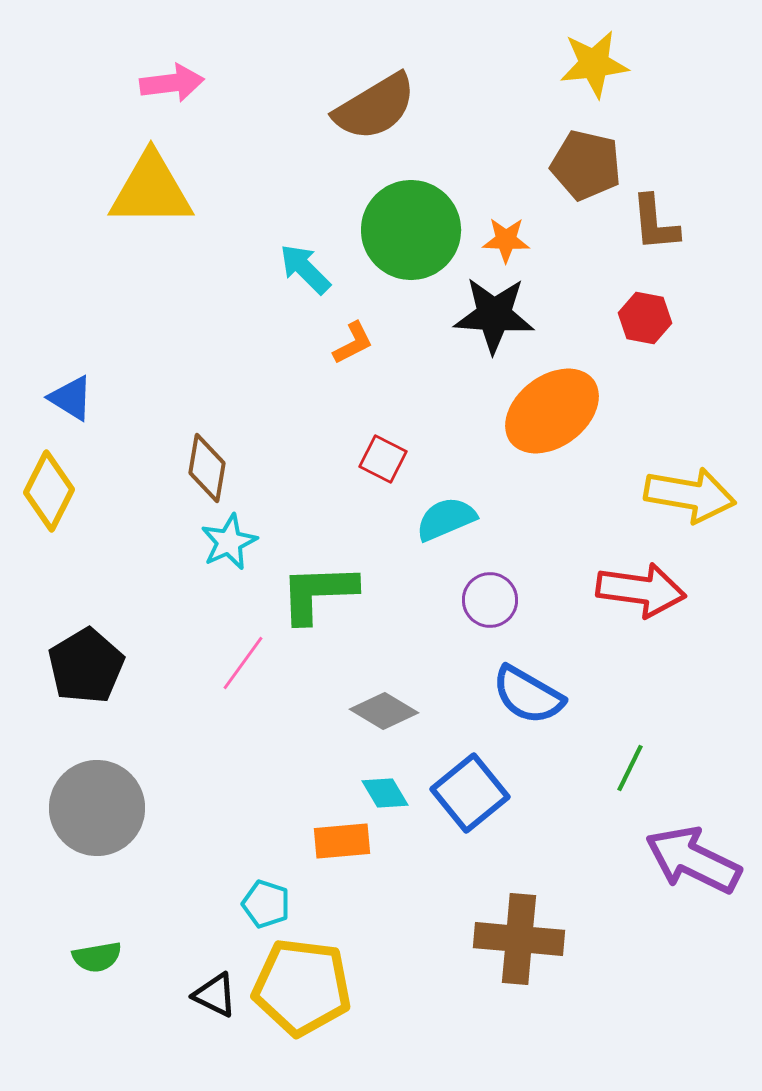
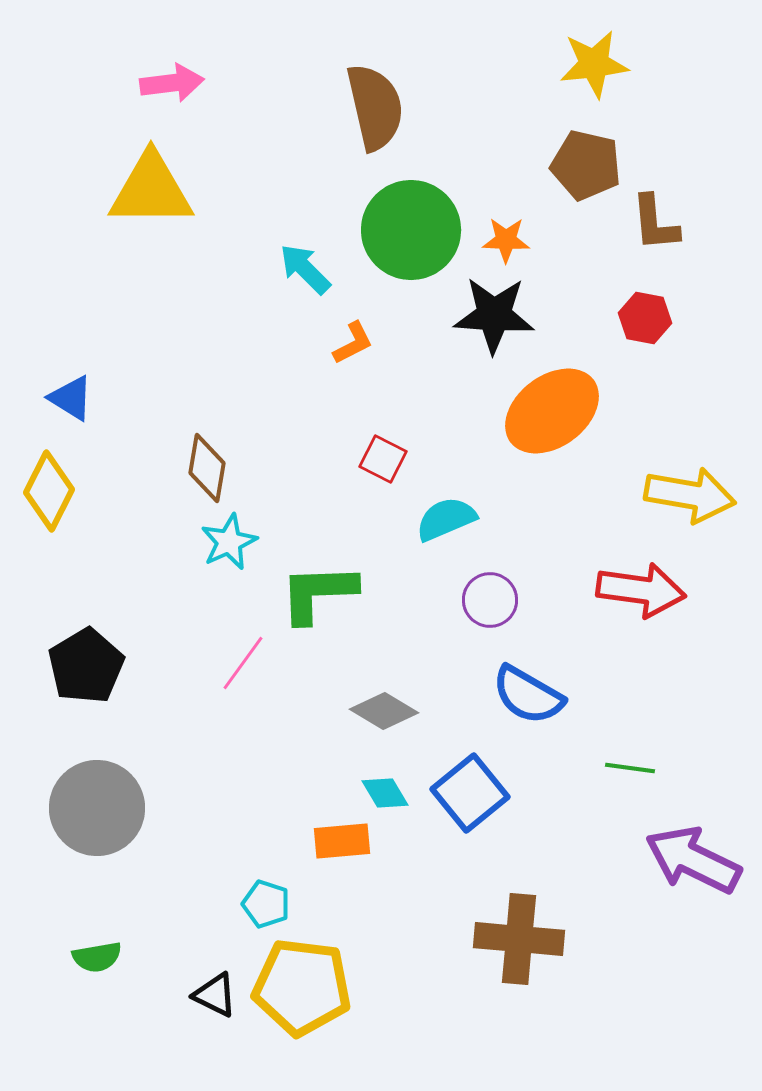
brown semicircle: rotated 72 degrees counterclockwise
green line: rotated 72 degrees clockwise
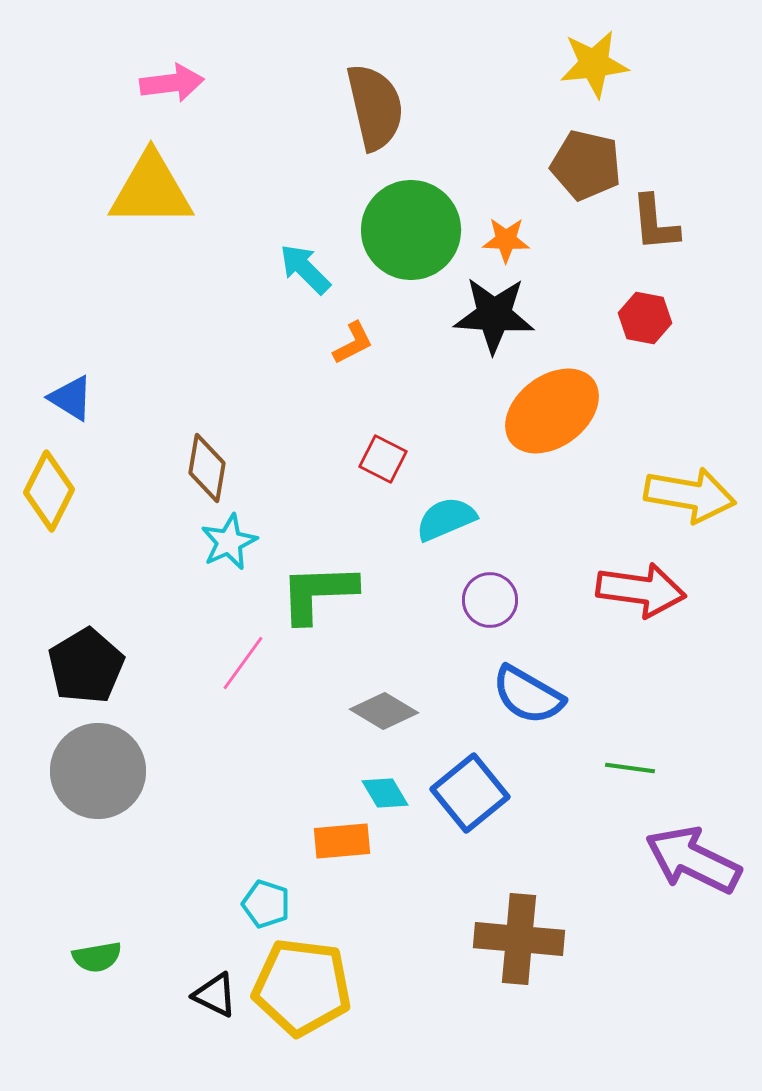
gray circle: moved 1 px right, 37 px up
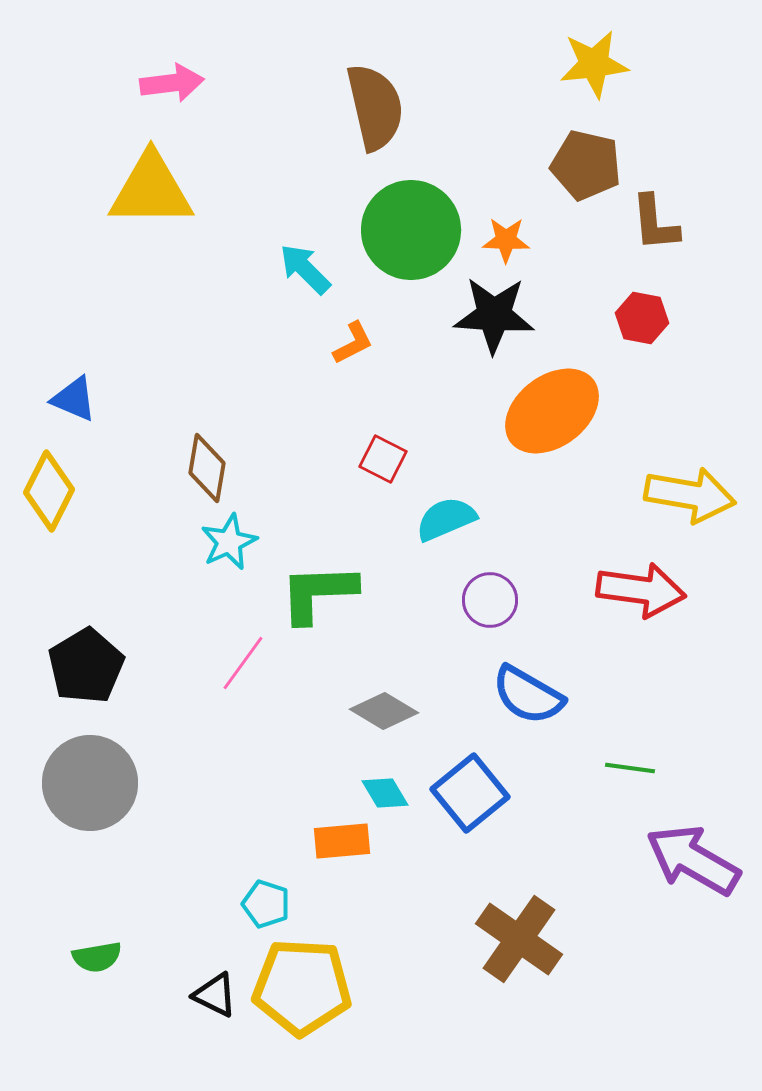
red hexagon: moved 3 px left
blue triangle: moved 3 px right, 1 px down; rotated 9 degrees counterclockwise
gray circle: moved 8 px left, 12 px down
purple arrow: rotated 4 degrees clockwise
brown cross: rotated 30 degrees clockwise
yellow pentagon: rotated 4 degrees counterclockwise
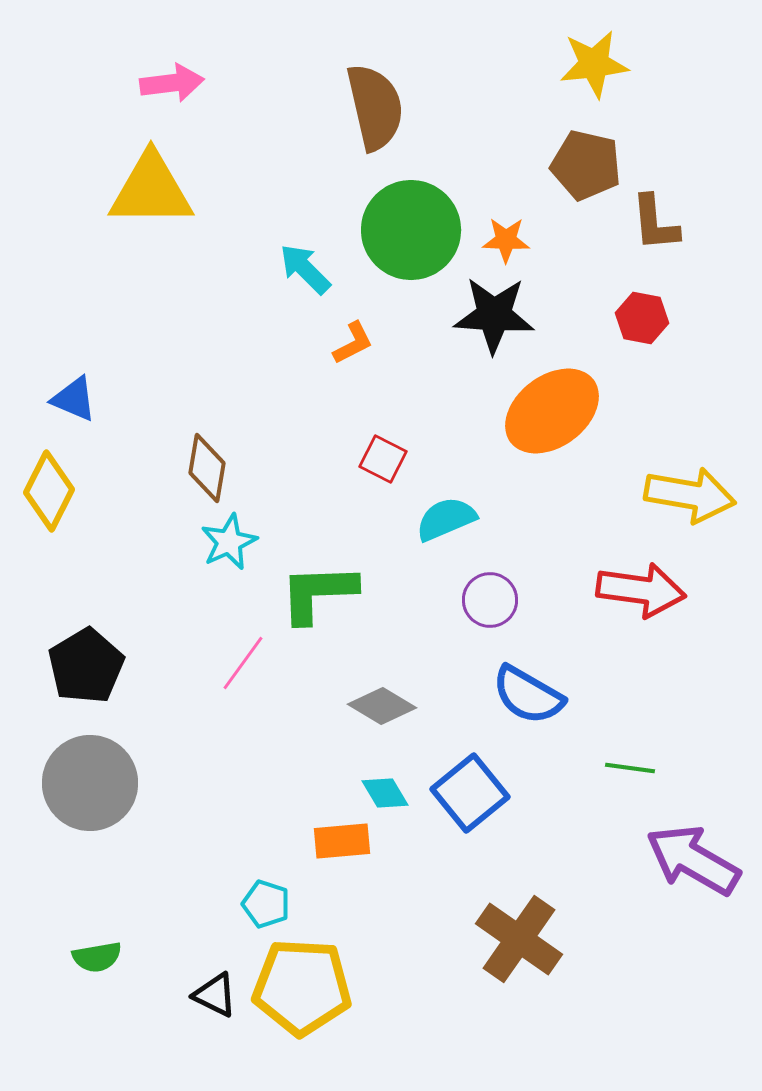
gray diamond: moved 2 px left, 5 px up
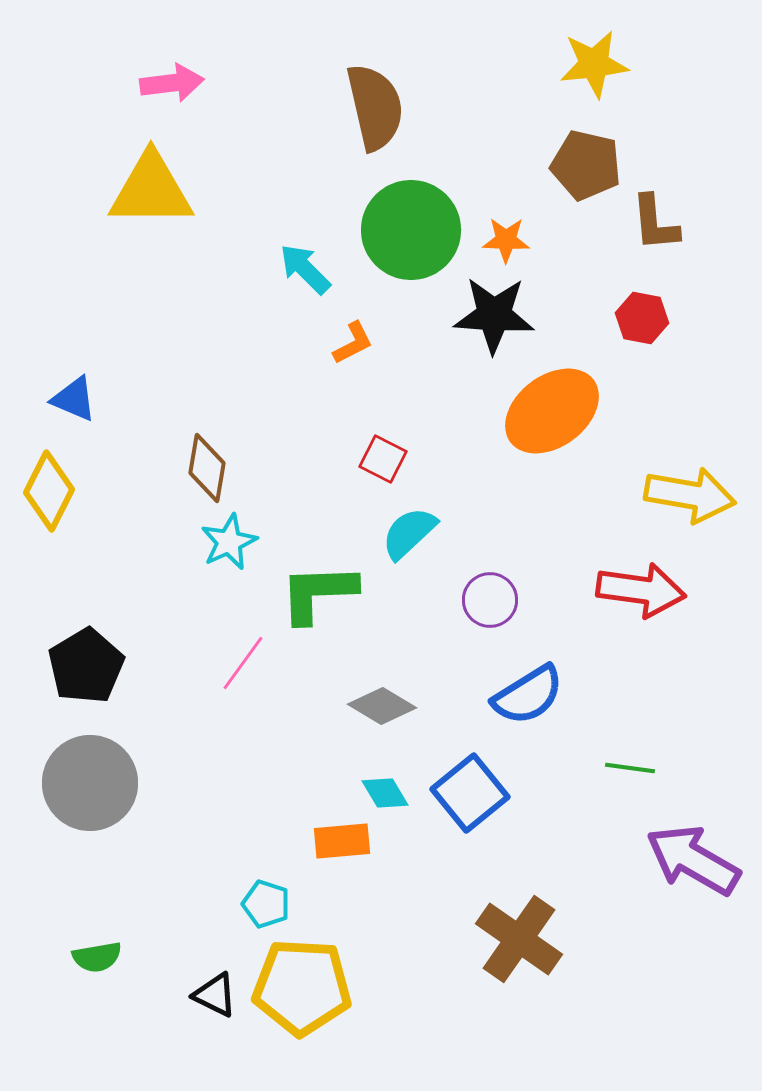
cyan semicircle: moved 37 px left, 14 px down; rotated 20 degrees counterclockwise
blue semicircle: rotated 62 degrees counterclockwise
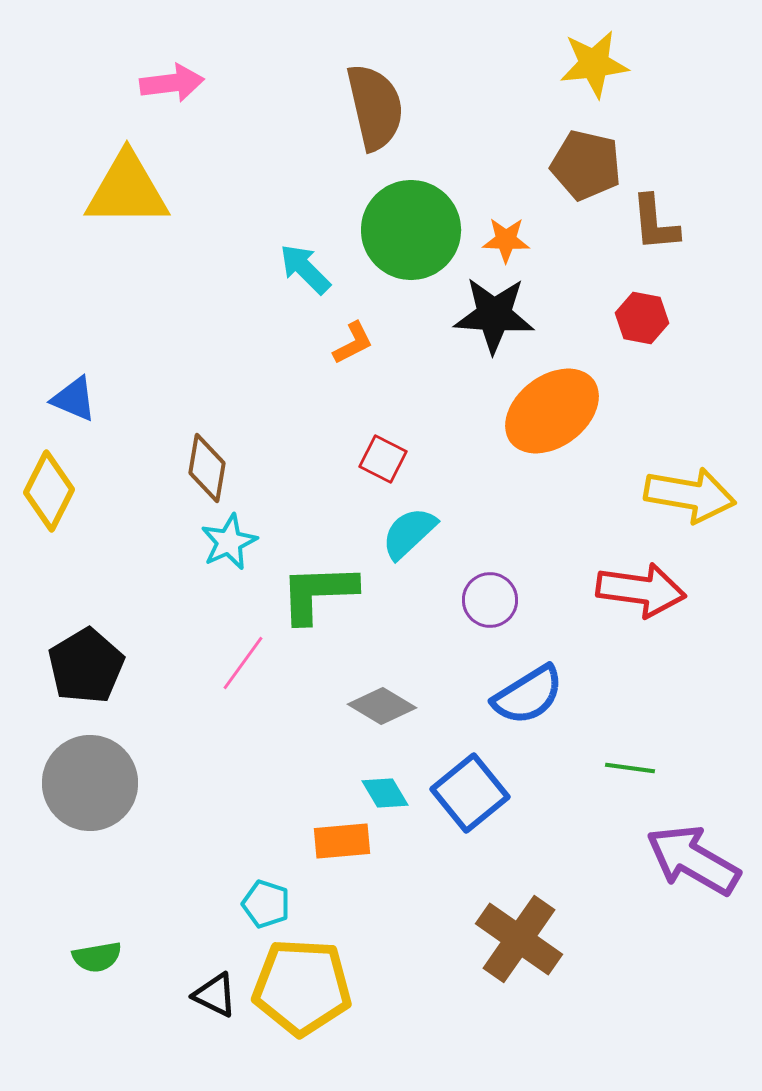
yellow triangle: moved 24 px left
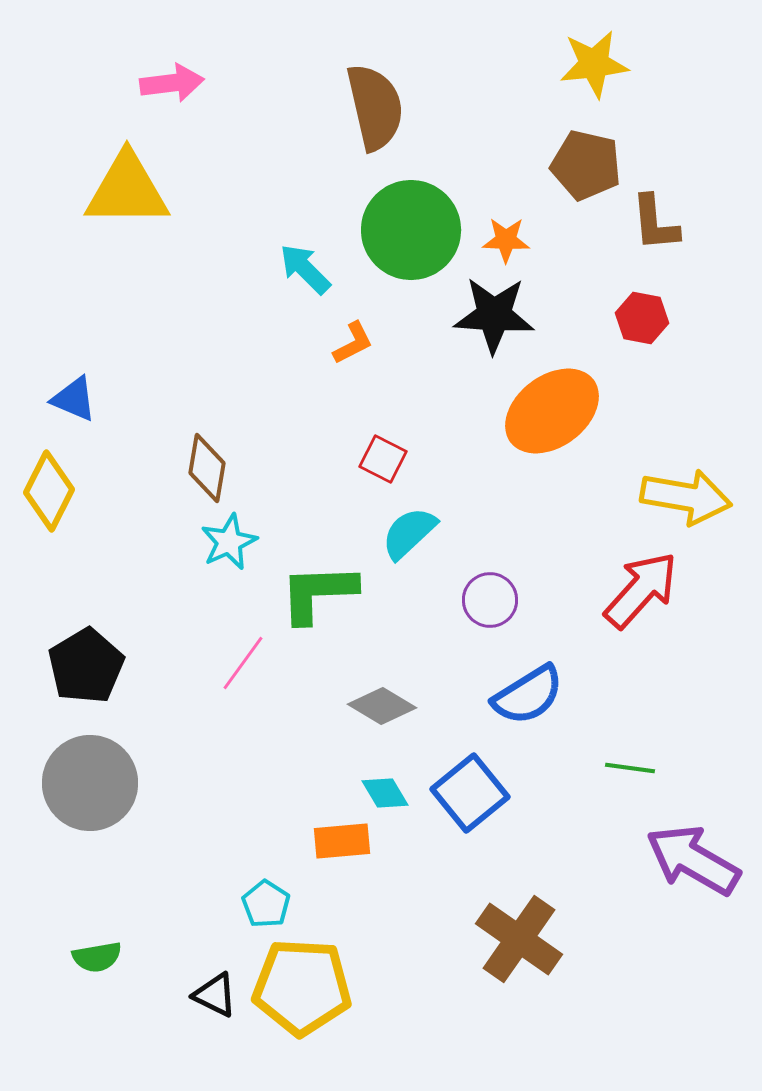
yellow arrow: moved 4 px left, 2 px down
red arrow: rotated 56 degrees counterclockwise
cyan pentagon: rotated 15 degrees clockwise
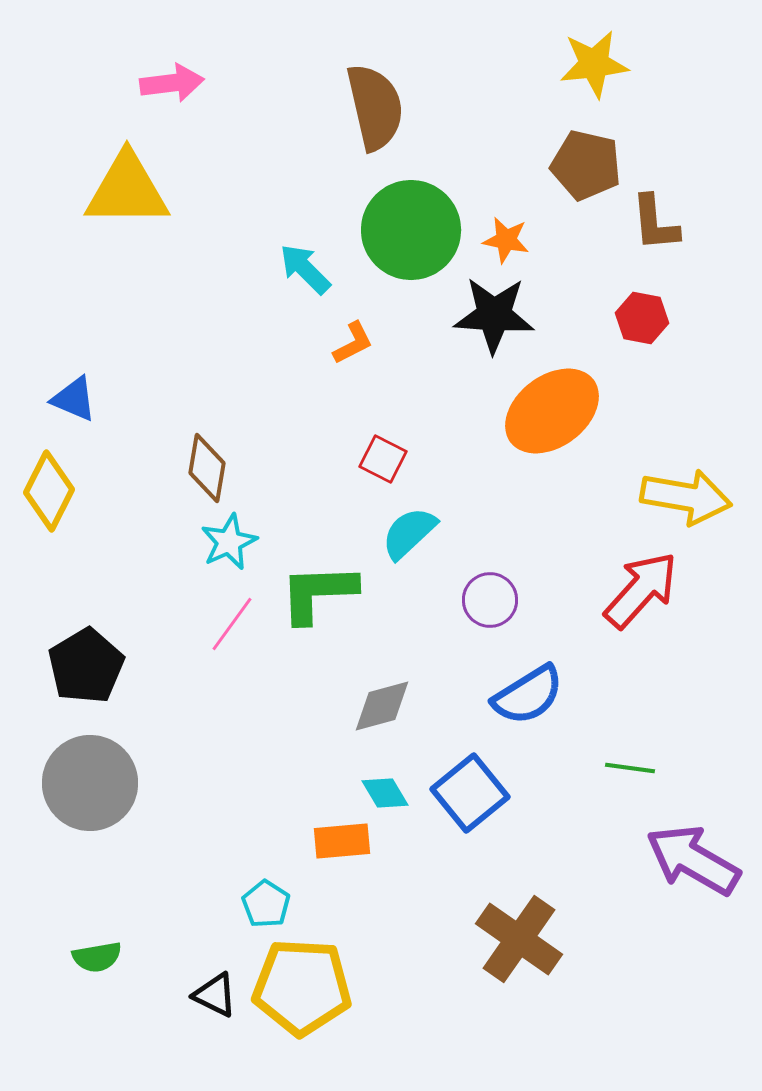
orange star: rotated 9 degrees clockwise
pink line: moved 11 px left, 39 px up
gray diamond: rotated 46 degrees counterclockwise
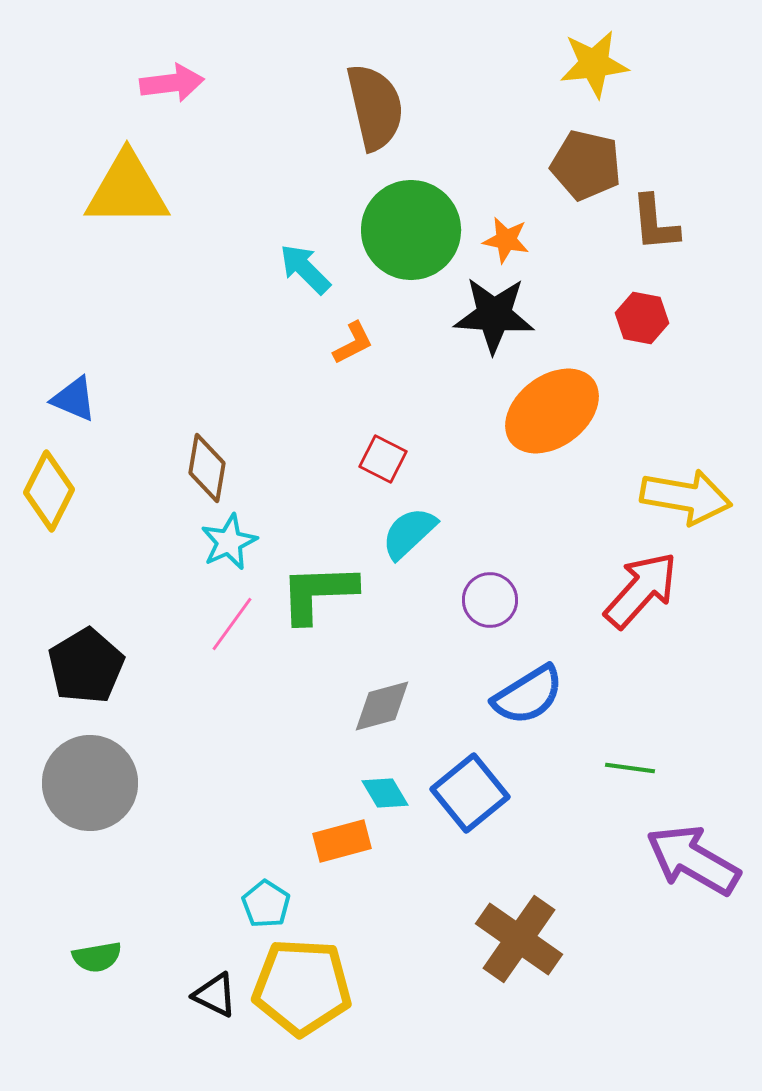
orange rectangle: rotated 10 degrees counterclockwise
